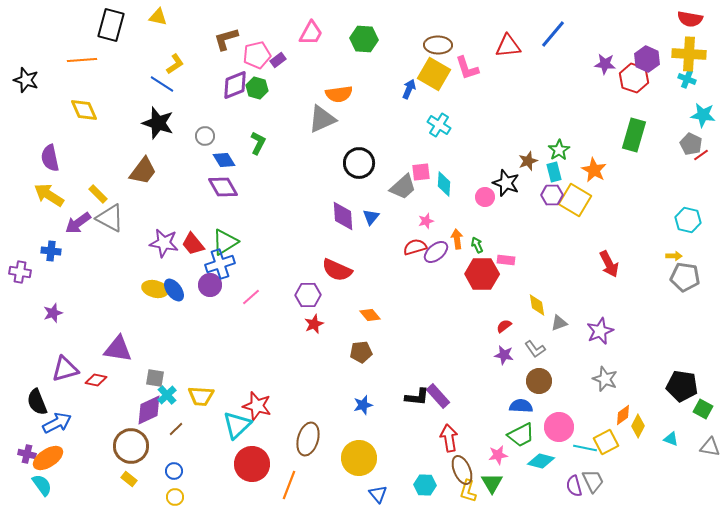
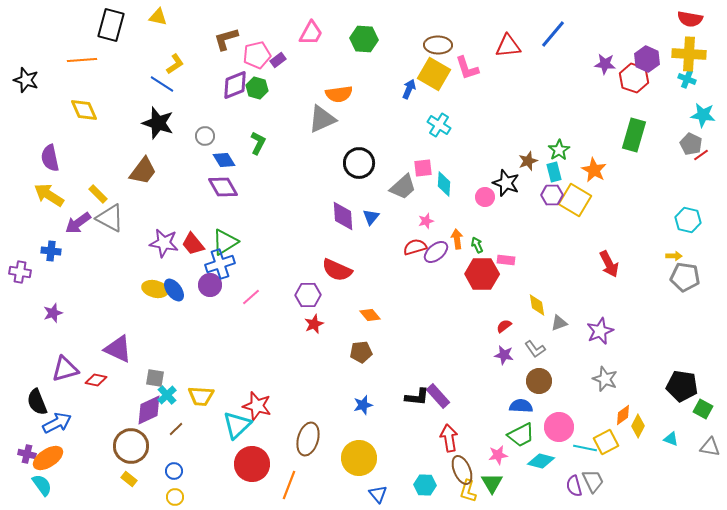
pink square at (421, 172): moved 2 px right, 4 px up
purple triangle at (118, 349): rotated 16 degrees clockwise
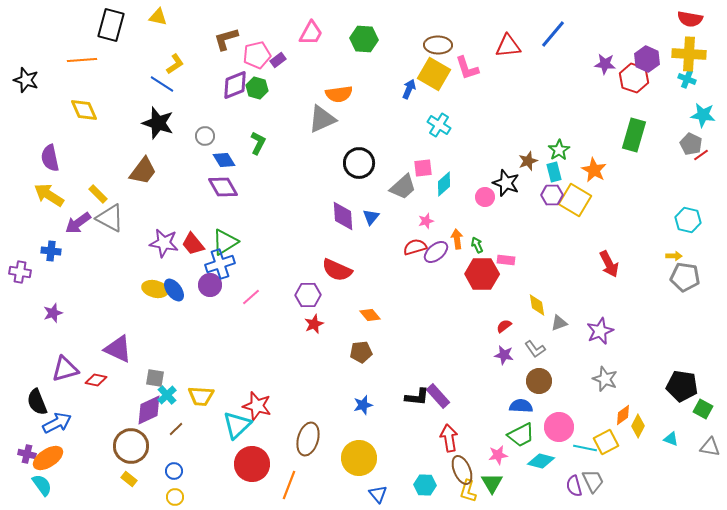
cyan diamond at (444, 184): rotated 45 degrees clockwise
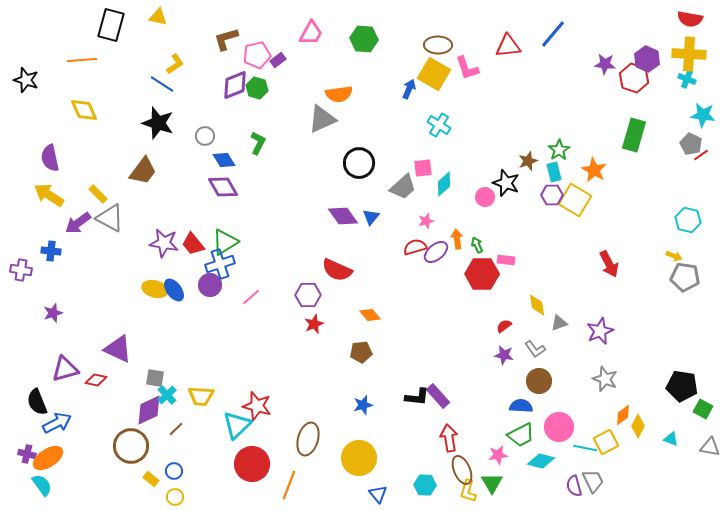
purple diamond at (343, 216): rotated 32 degrees counterclockwise
yellow arrow at (674, 256): rotated 21 degrees clockwise
purple cross at (20, 272): moved 1 px right, 2 px up
yellow rectangle at (129, 479): moved 22 px right
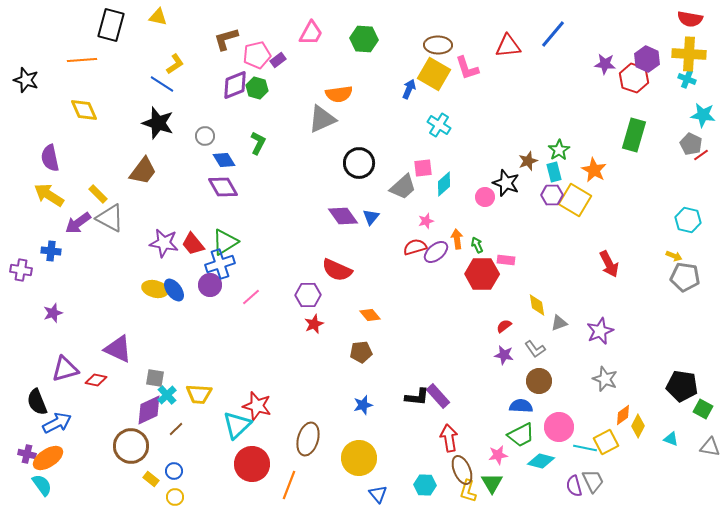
yellow trapezoid at (201, 396): moved 2 px left, 2 px up
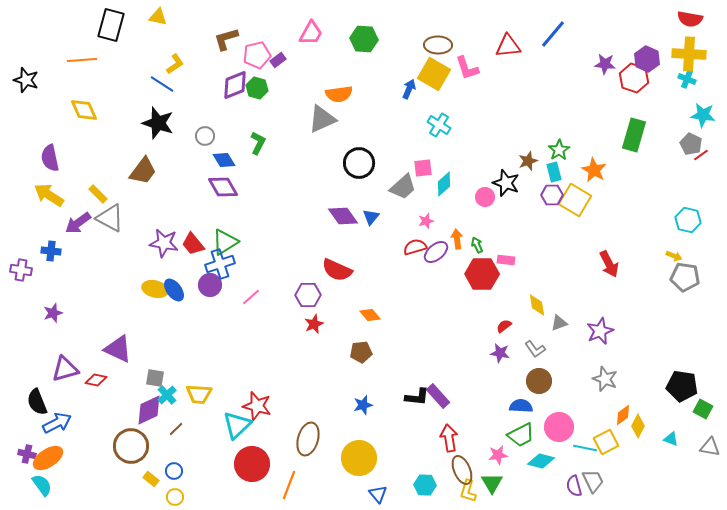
purple star at (504, 355): moved 4 px left, 2 px up
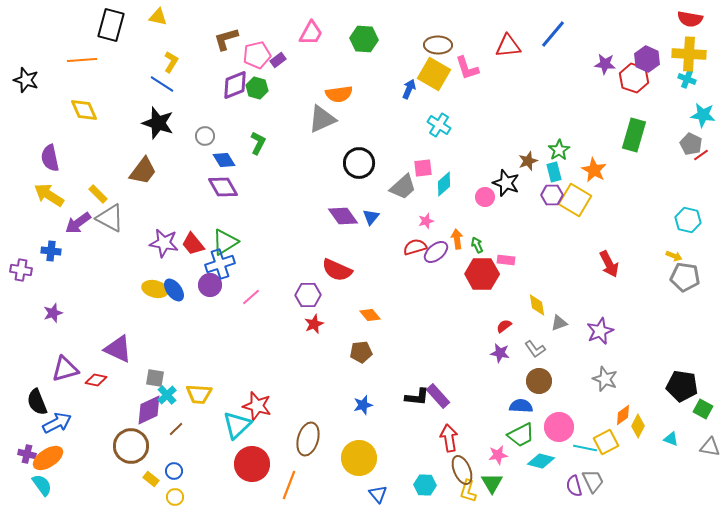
yellow L-shape at (175, 64): moved 4 px left, 2 px up; rotated 25 degrees counterclockwise
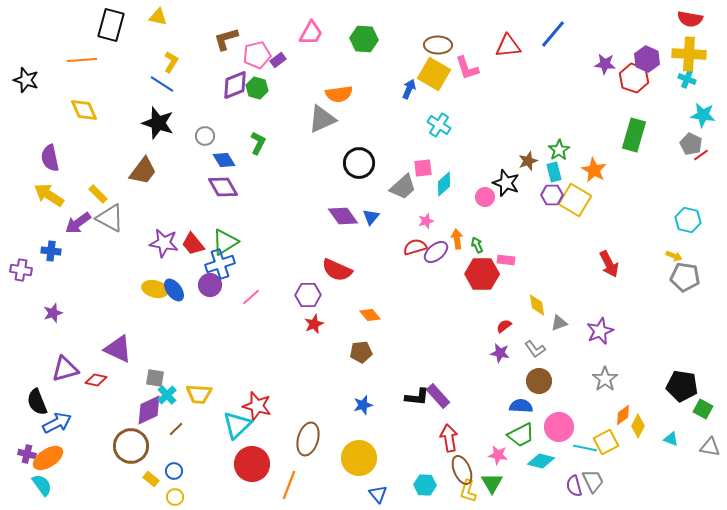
gray star at (605, 379): rotated 15 degrees clockwise
pink star at (498, 455): rotated 18 degrees clockwise
